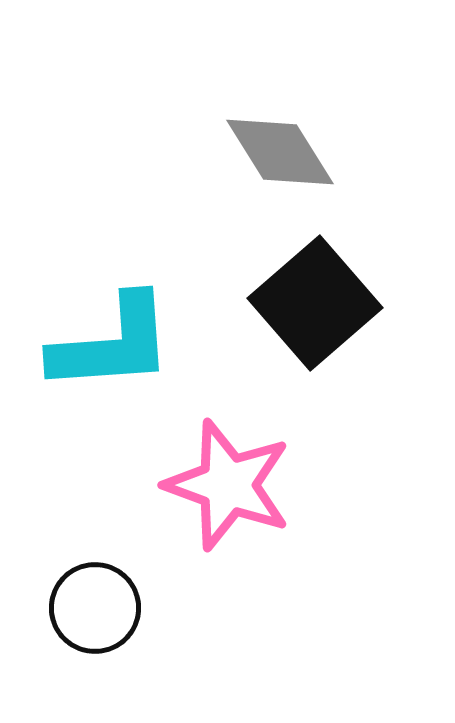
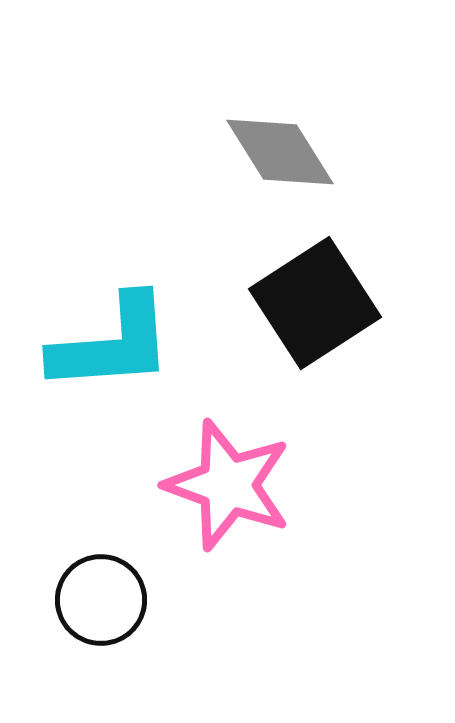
black square: rotated 8 degrees clockwise
black circle: moved 6 px right, 8 px up
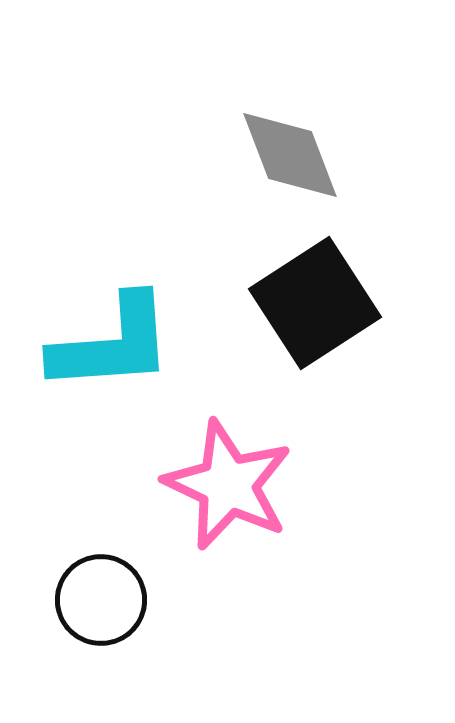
gray diamond: moved 10 px right, 3 px down; rotated 11 degrees clockwise
pink star: rotated 5 degrees clockwise
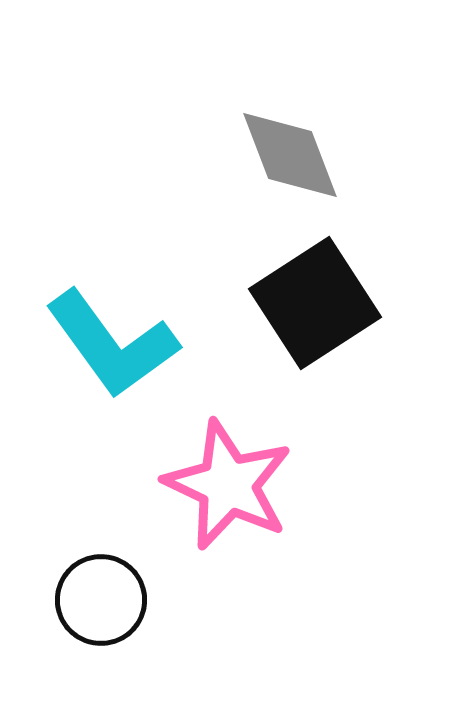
cyan L-shape: rotated 58 degrees clockwise
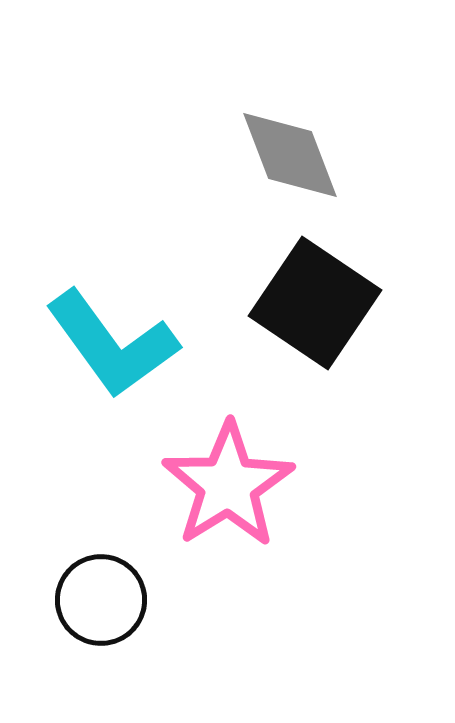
black square: rotated 23 degrees counterclockwise
pink star: rotated 15 degrees clockwise
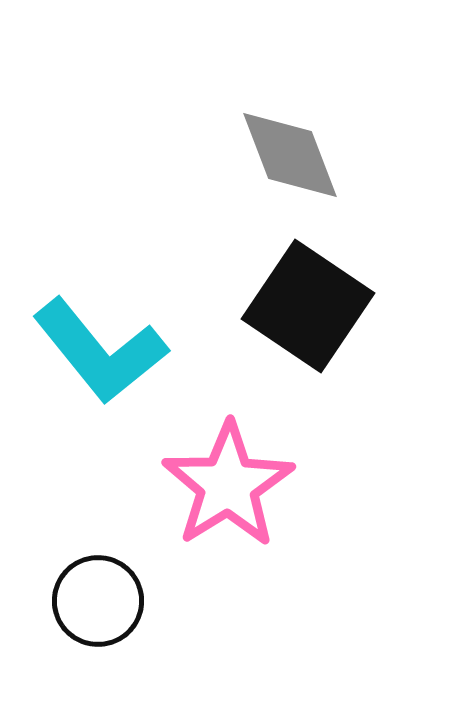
black square: moved 7 px left, 3 px down
cyan L-shape: moved 12 px left, 7 px down; rotated 3 degrees counterclockwise
black circle: moved 3 px left, 1 px down
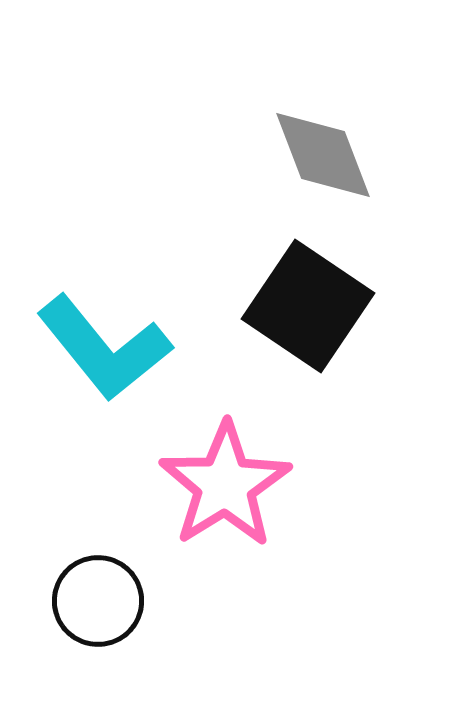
gray diamond: moved 33 px right
cyan L-shape: moved 4 px right, 3 px up
pink star: moved 3 px left
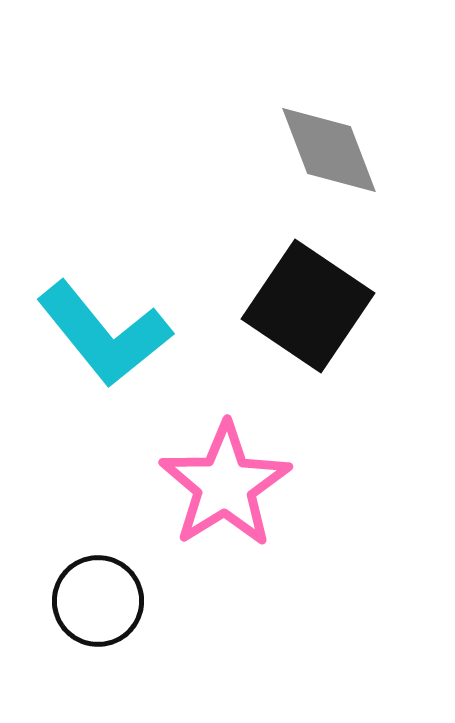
gray diamond: moved 6 px right, 5 px up
cyan L-shape: moved 14 px up
